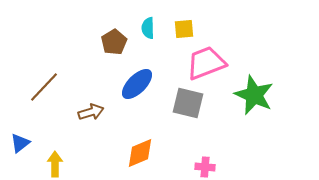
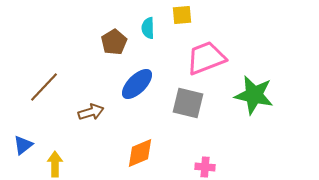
yellow square: moved 2 px left, 14 px up
pink trapezoid: moved 5 px up
green star: rotated 12 degrees counterclockwise
blue triangle: moved 3 px right, 2 px down
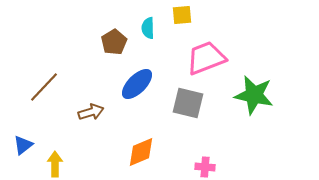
orange diamond: moved 1 px right, 1 px up
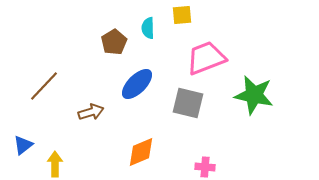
brown line: moved 1 px up
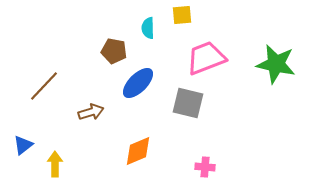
brown pentagon: moved 9 px down; rotated 30 degrees counterclockwise
blue ellipse: moved 1 px right, 1 px up
green star: moved 22 px right, 31 px up
orange diamond: moved 3 px left, 1 px up
